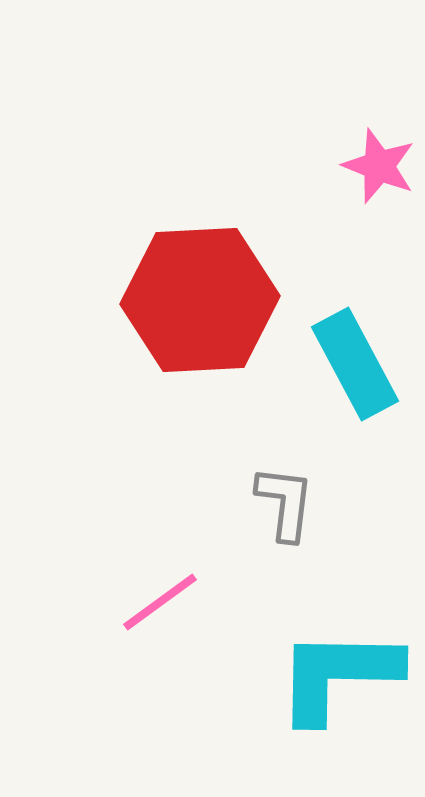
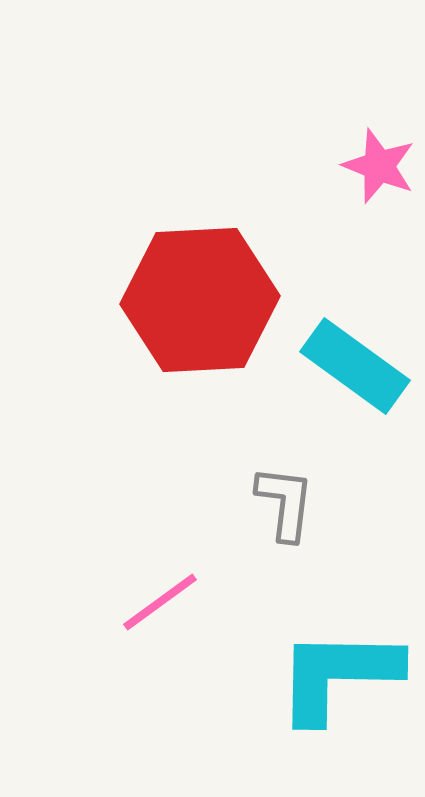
cyan rectangle: moved 2 px down; rotated 26 degrees counterclockwise
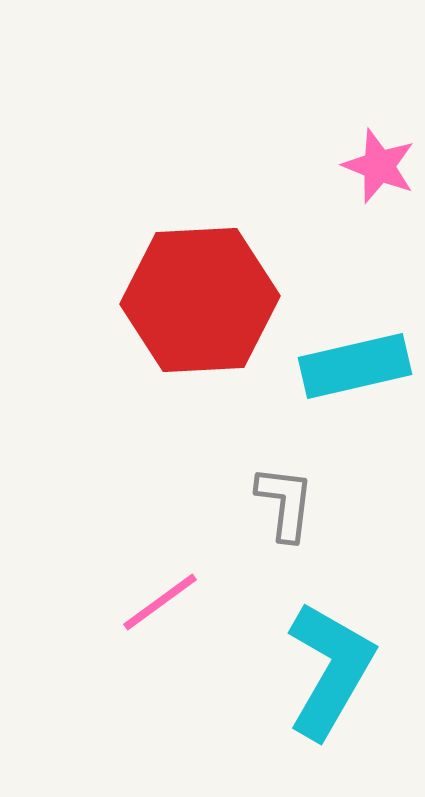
cyan rectangle: rotated 49 degrees counterclockwise
cyan L-shape: moved 8 px left, 5 px up; rotated 119 degrees clockwise
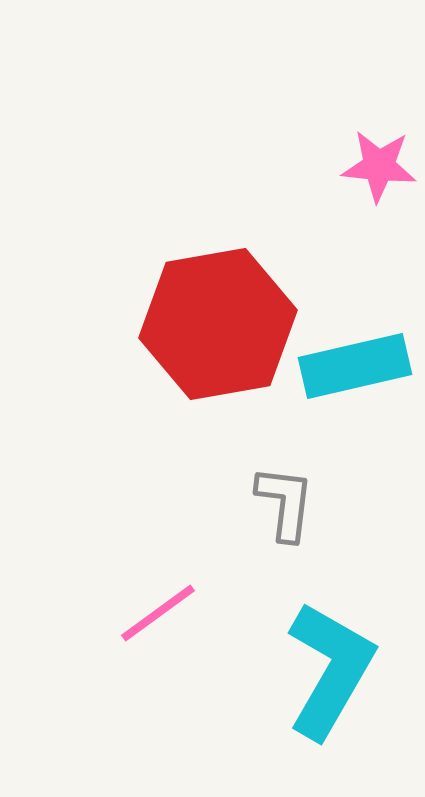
pink star: rotated 16 degrees counterclockwise
red hexagon: moved 18 px right, 24 px down; rotated 7 degrees counterclockwise
pink line: moved 2 px left, 11 px down
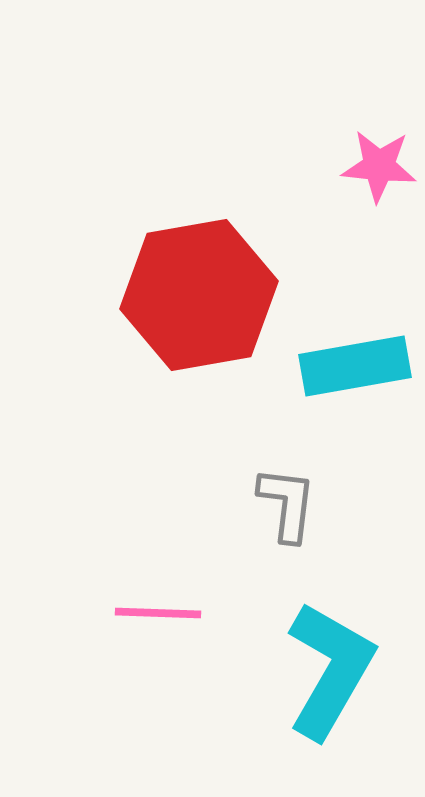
red hexagon: moved 19 px left, 29 px up
cyan rectangle: rotated 3 degrees clockwise
gray L-shape: moved 2 px right, 1 px down
pink line: rotated 38 degrees clockwise
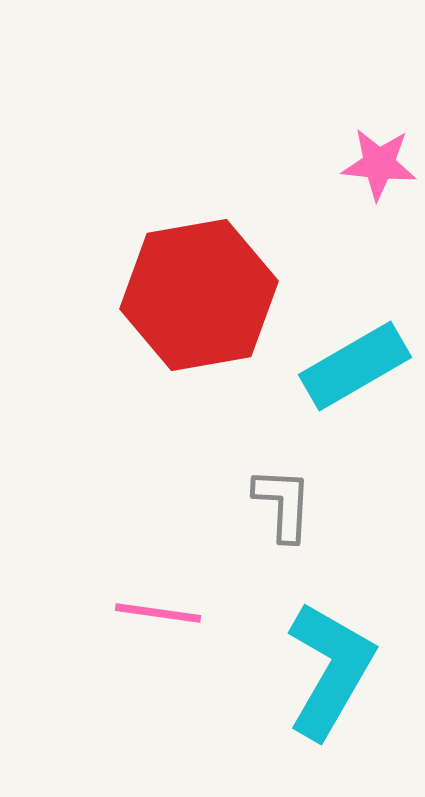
pink star: moved 2 px up
cyan rectangle: rotated 20 degrees counterclockwise
gray L-shape: moved 4 px left; rotated 4 degrees counterclockwise
pink line: rotated 6 degrees clockwise
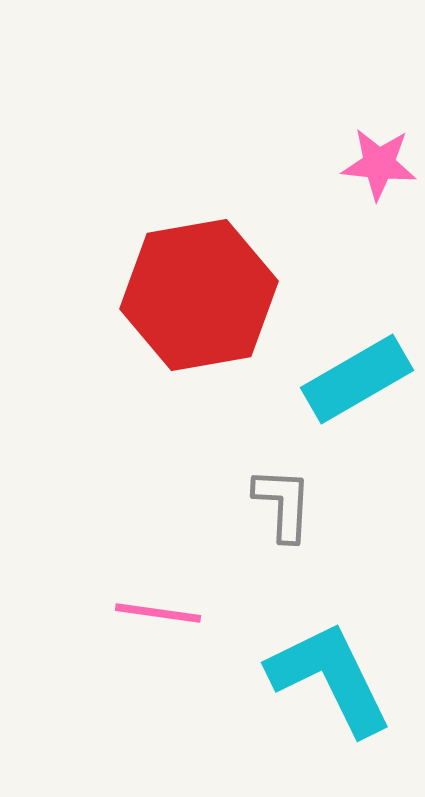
cyan rectangle: moved 2 px right, 13 px down
cyan L-shape: moved 8 px down; rotated 56 degrees counterclockwise
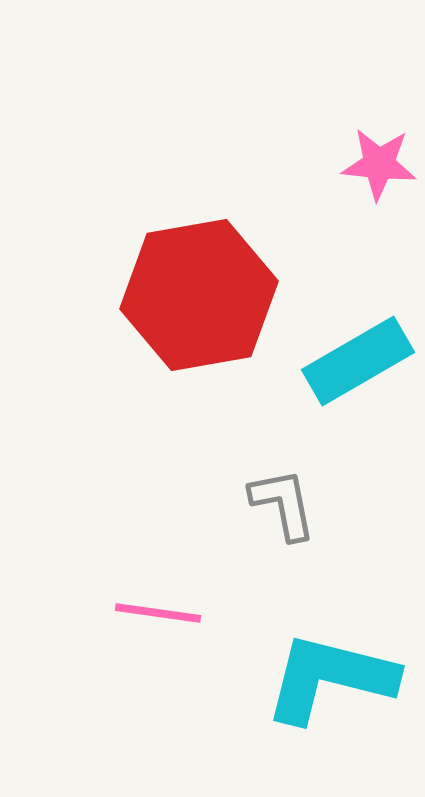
cyan rectangle: moved 1 px right, 18 px up
gray L-shape: rotated 14 degrees counterclockwise
cyan L-shape: rotated 50 degrees counterclockwise
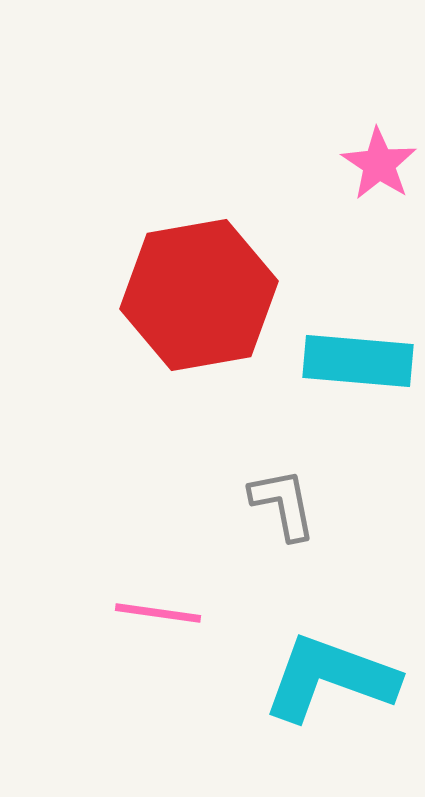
pink star: rotated 28 degrees clockwise
cyan rectangle: rotated 35 degrees clockwise
cyan L-shape: rotated 6 degrees clockwise
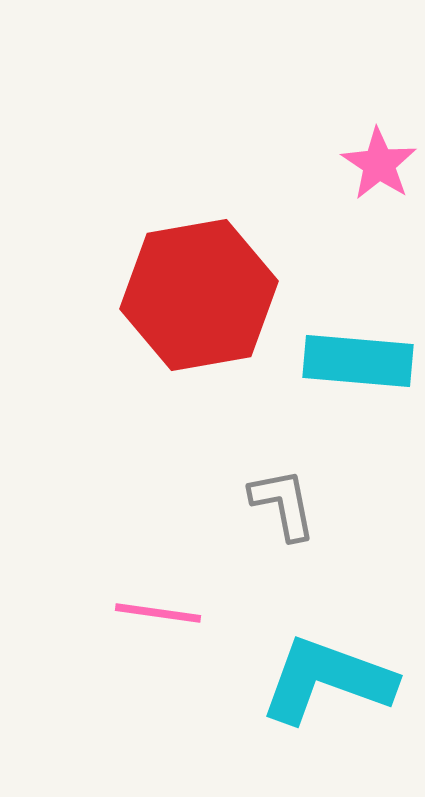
cyan L-shape: moved 3 px left, 2 px down
